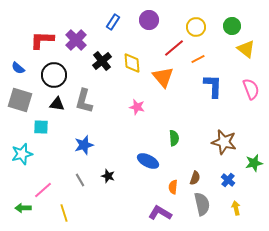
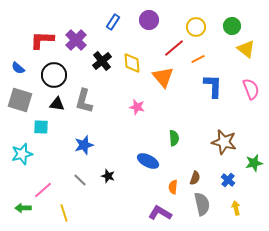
gray line: rotated 16 degrees counterclockwise
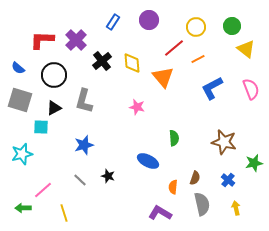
blue L-shape: moved 1 px left, 2 px down; rotated 120 degrees counterclockwise
black triangle: moved 3 px left, 4 px down; rotated 35 degrees counterclockwise
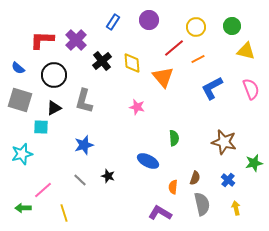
yellow triangle: moved 2 px down; rotated 24 degrees counterclockwise
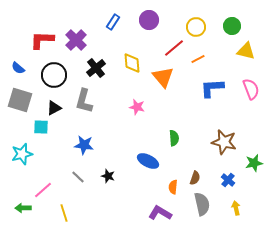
black cross: moved 6 px left, 7 px down
blue L-shape: rotated 25 degrees clockwise
blue star: rotated 24 degrees clockwise
gray line: moved 2 px left, 3 px up
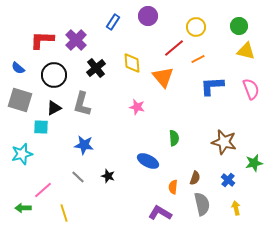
purple circle: moved 1 px left, 4 px up
green circle: moved 7 px right
blue L-shape: moved 2 px up
gray L-shape: moved 2 px left, 3 px down
